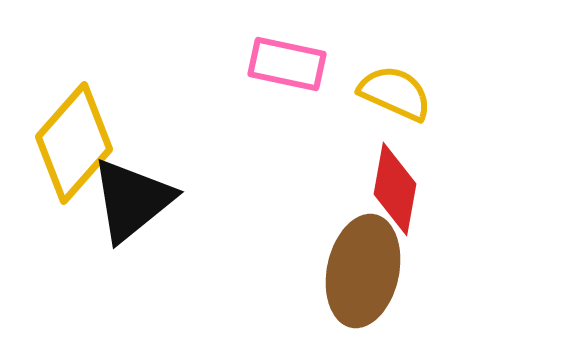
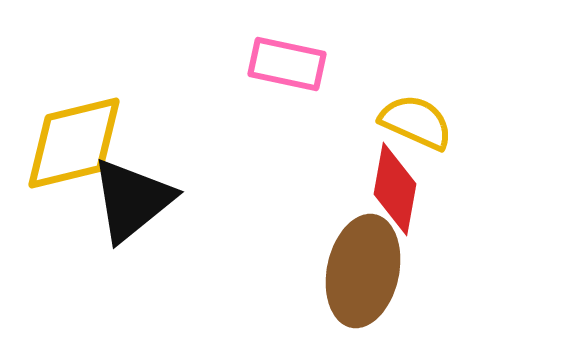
yellow semicircle: moved 21 px right, 29 px down
yellow diamond: rotated 35 degrees clockwise
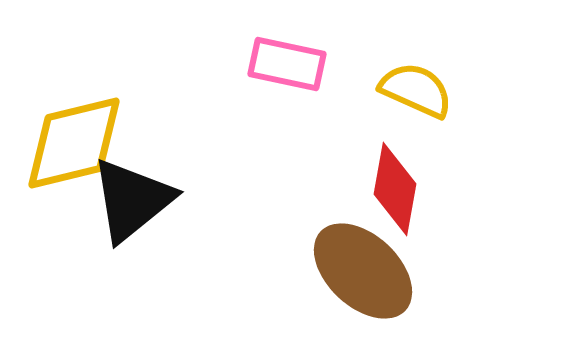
yellow semicircle: moved 32 px up
brown ellipse: rotated 59 degrees counterclockwise
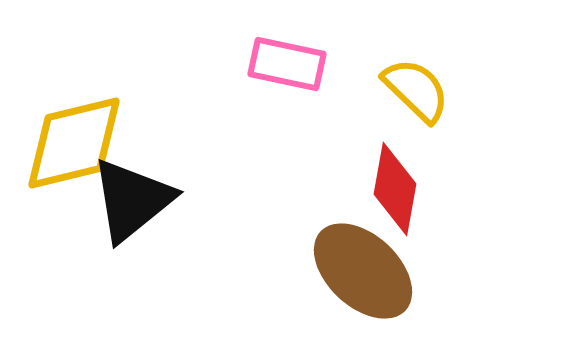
yellow semicircle: rotated 20 degrees clockwise
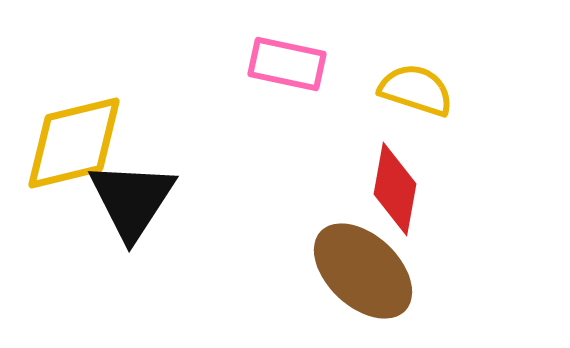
yellow semicircle: rotated 26 degrees counterclockwise
black triangle: rotated 18 degrees counterclockwise
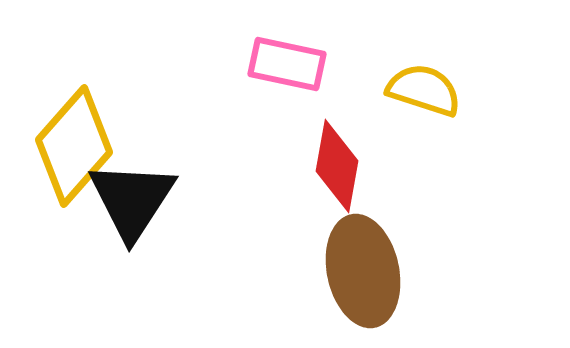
yellow semicircle: moved 8 px right
yellow diamond: moved 3 px down; rotated 35 degrees counterclockwise
red diamond: moved 58 px left, 23 px up
brown ellipse: rotated 35 degrees clockwise
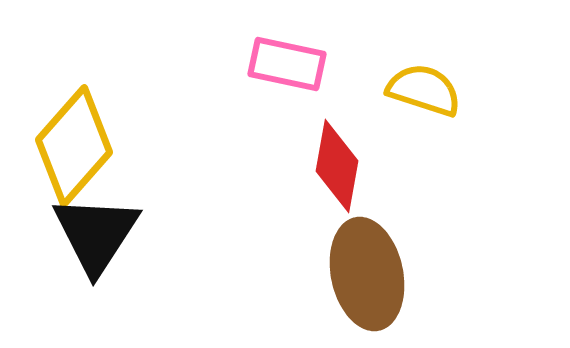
black triangle: moved 36 px left, 34 px down
brown ellipse: moved 4 px right, 3 px down
